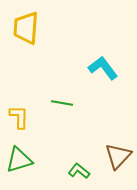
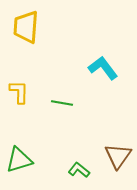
yellow trapezoid: moved 1 px up
yellow L-shape: moved 25 px up
brown triangle: rotated 8 degrees counterclockwise
green L-shape: moved 1 px up
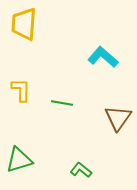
yellow trapezoid: moved 2 px left, 3 px up
cyan L-shape: moved 11 px up; rotated 12 degrees counterclockwise
yellow L-shape: moved 2 px right, 2 px up
brown triangle: moved 38 px up
green L-shape: moved 2 px right
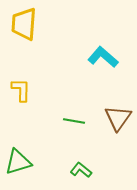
green line: moved 12 px right, 18 px down
green triangle: moved 1 px left, 2 px down
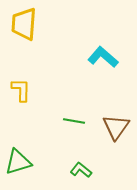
brown triangle: moved 2 px left, 9 px down
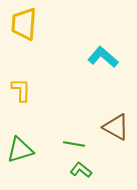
green line: moved 23 px down
brown triangle: rotated 36 degrees counterclockwise
green triangle: moved 2 px right, 12 px up
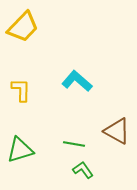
yellow trapezoid: moved 1 px left, 3 px down; rotated 140 degrees counterclockwise
cyan L-shape: moved 26 px left, 24 px down
brown triangle: moved 1 px right, 4 px down
green L-shape: moved 2 px right; rotated 15 degrees clockwise
